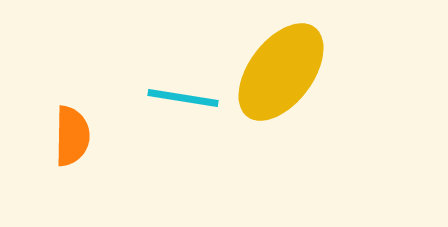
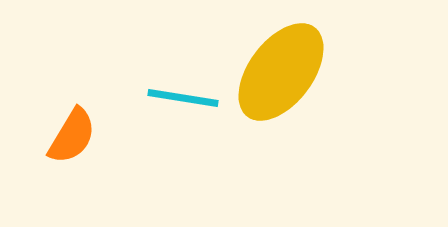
orange semicircle: rotated 30 degrees clockwise
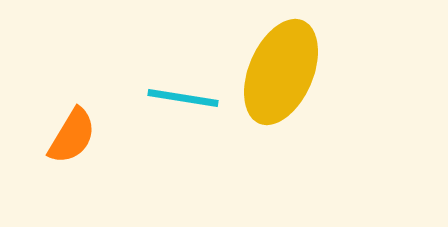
yellow ellipse: rotated 14 degrees counterclockwise
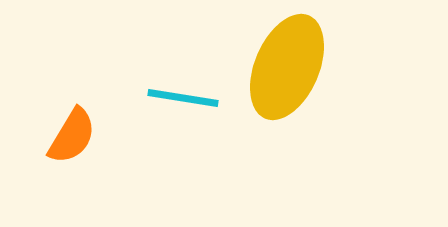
yellow ellipse: moved 6 px right, 5 px up
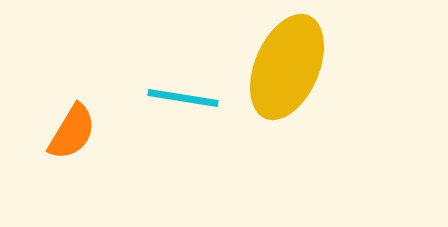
orange semicircle: moved 4 px up
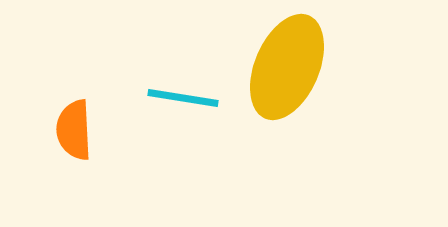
orange semicircle: moved 2 px right, 2 px up; rotated 146 degrees clockwise
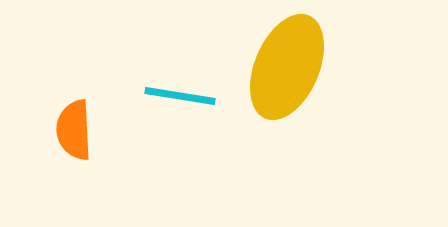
cyan line: moved 3 px left, 2 px up
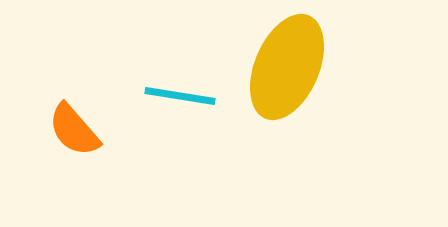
orange semicircle: rotated 38 degrees counterclockwise
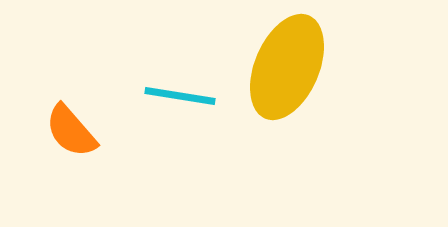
orange semicircle: moved 3 px left, 1 px down
